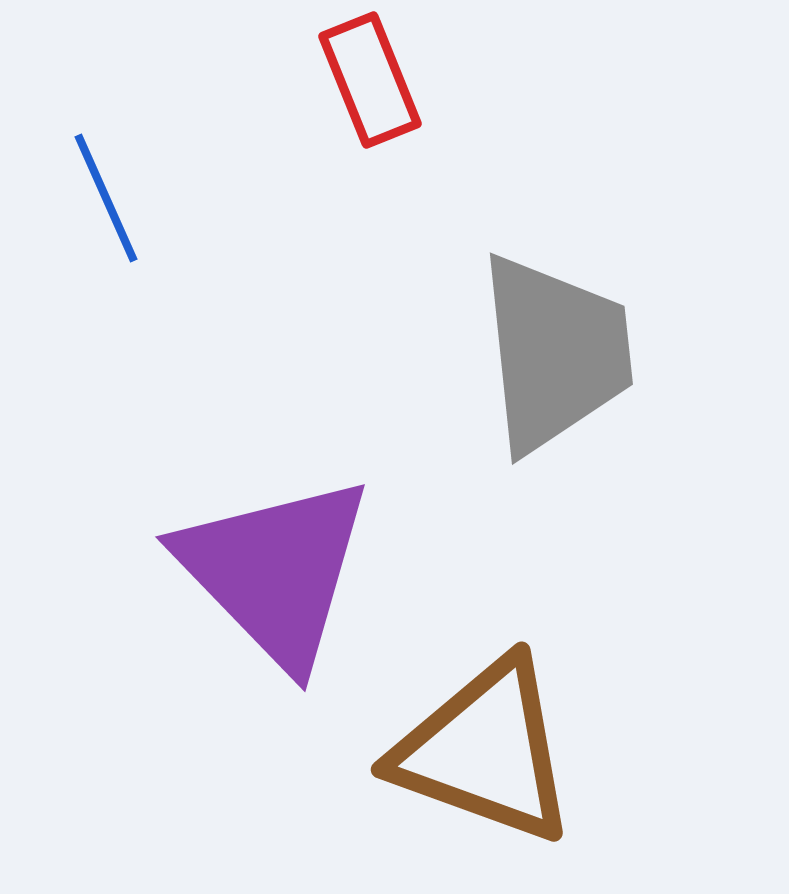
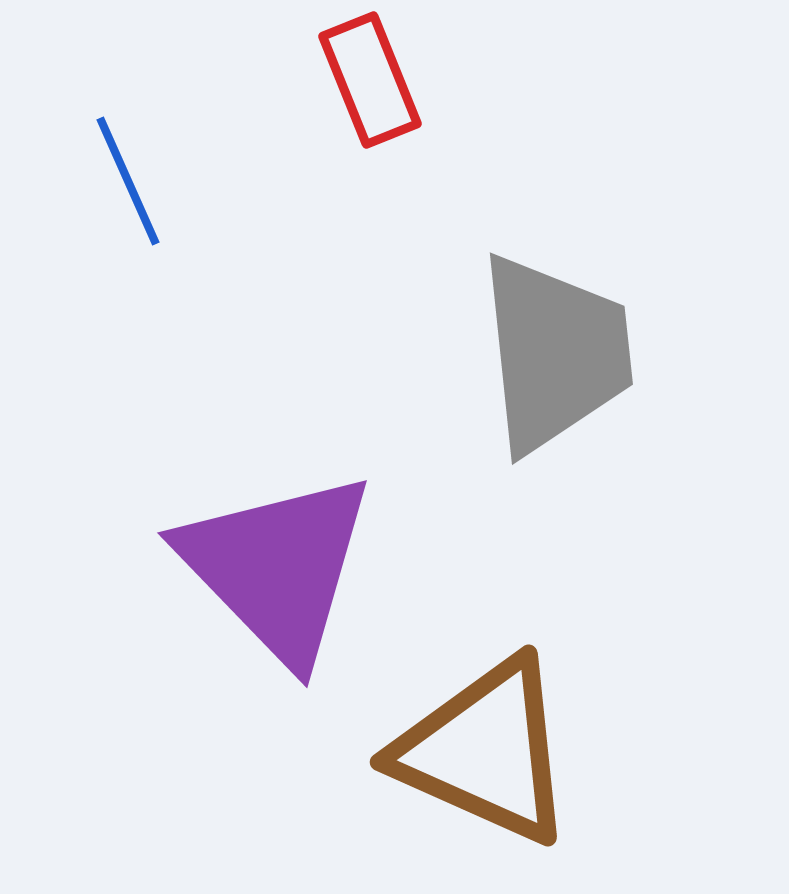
blue line: moved 22 px right, 17 px up
purple triangle: moved 2 px right, 4 px up
brown triangle: rotated 4 degrees clockwise
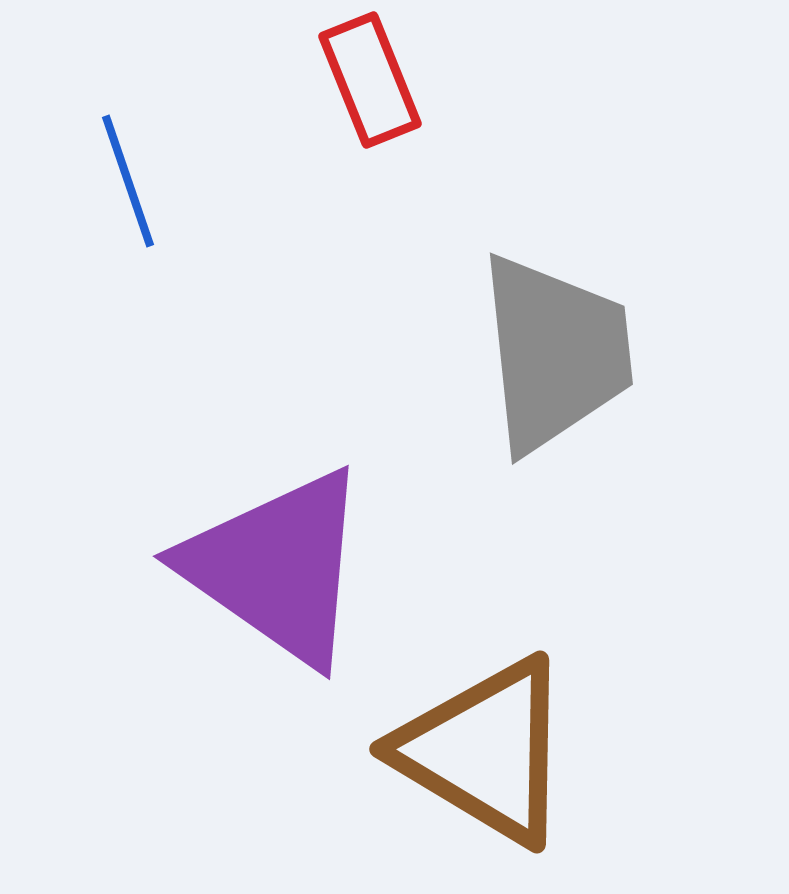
blue line: rotated 5 degrees clockwise
purple triangle: rotated 11 degrees counterclockwise
brown triangle: rotated 7 degrees clockwise
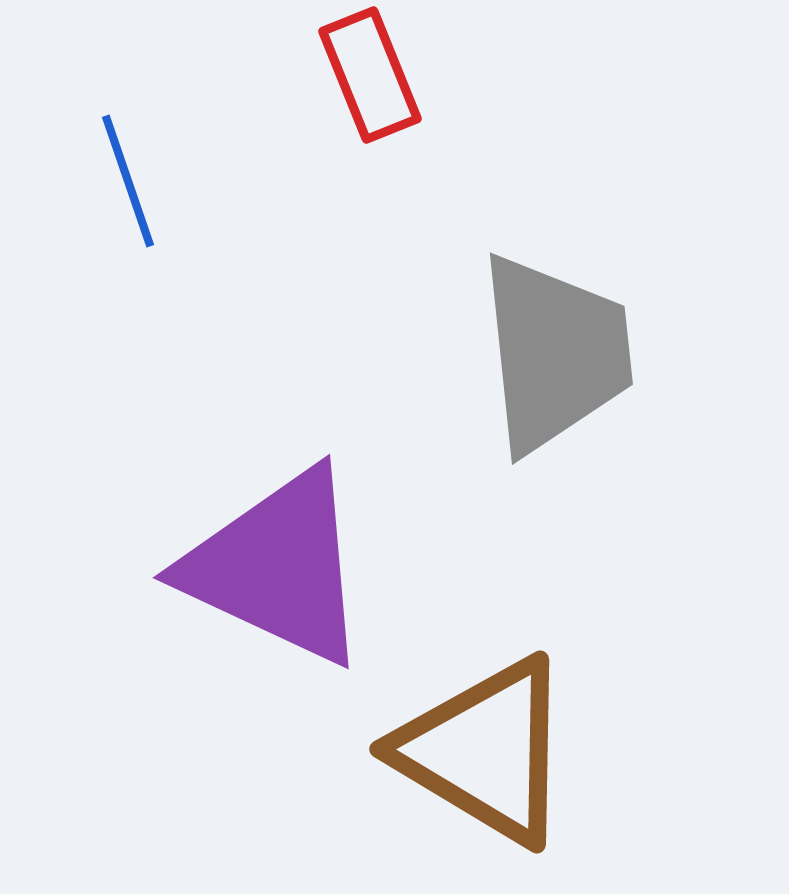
red rectangle: moved 5 px up
purple triangle: rotated 10 degrees counterclockwise
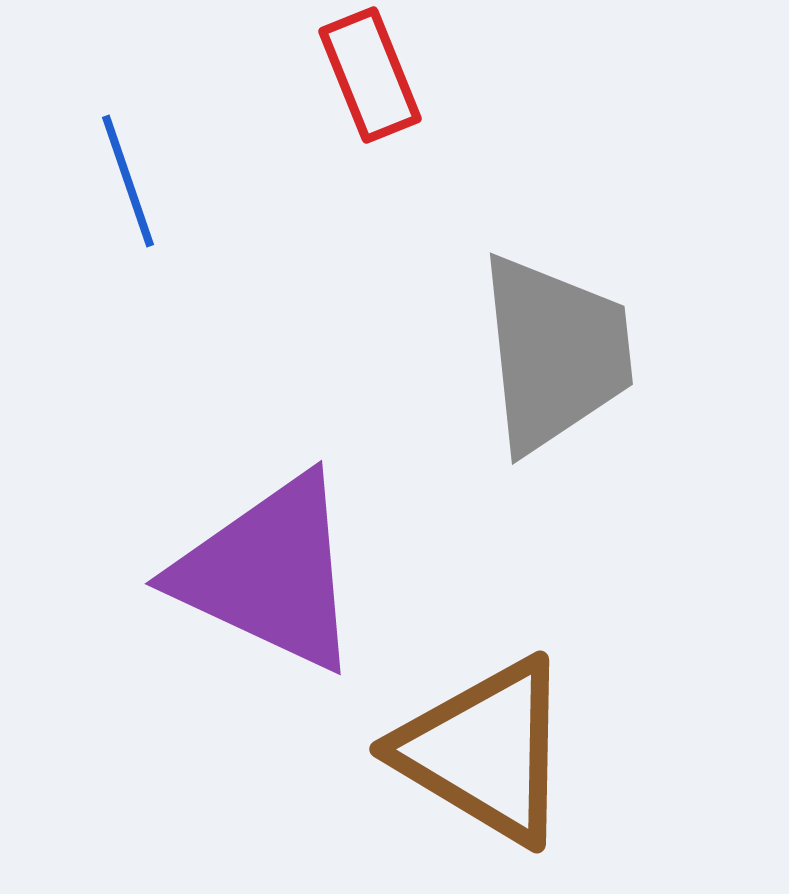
purple triangle: moved 8 px left, 6 px down
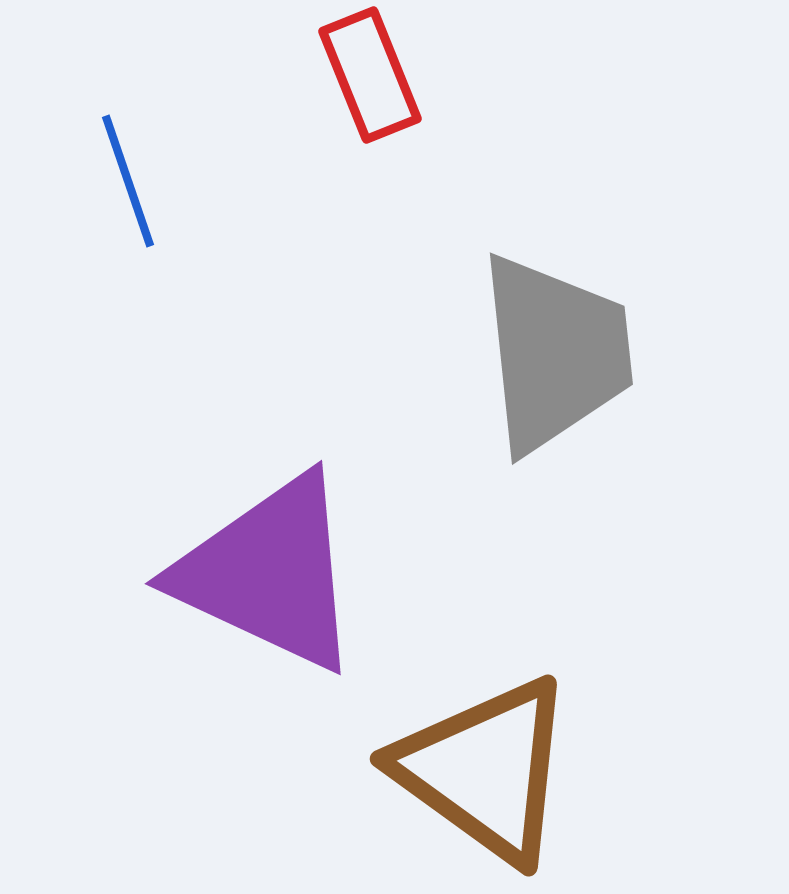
brown triangle: moved 19 px down; rotated 5 degrees clockwise
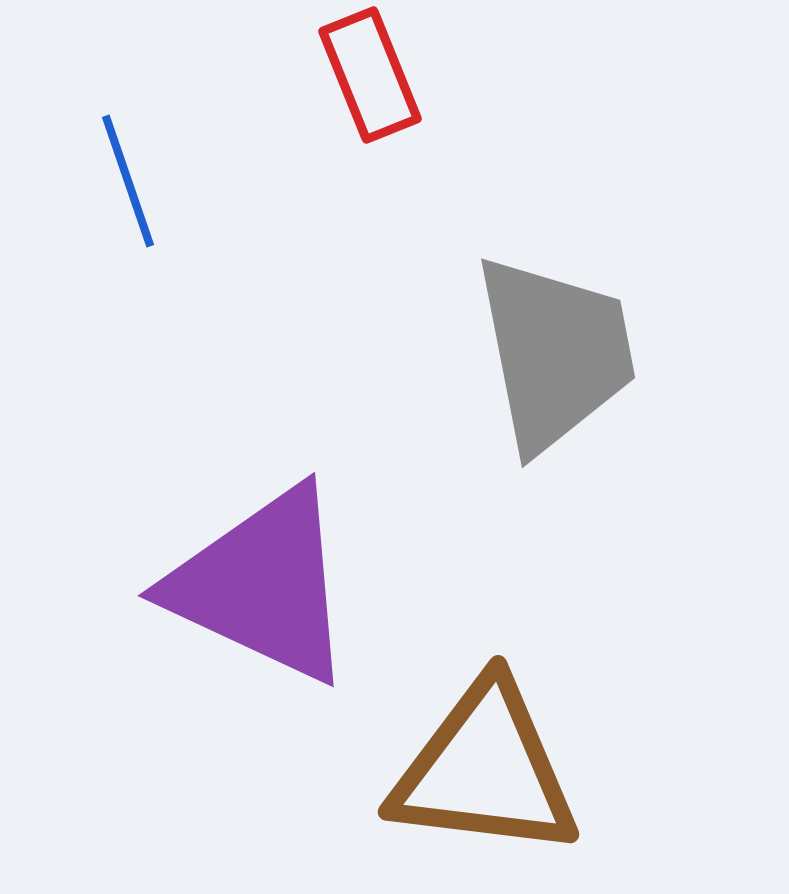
gray trapezoid: rotated 5 degrees counterclockwise
purple triangle: moved 7 px left, 12 px down
brown triangle: rotated 29 degrees counterclockwise
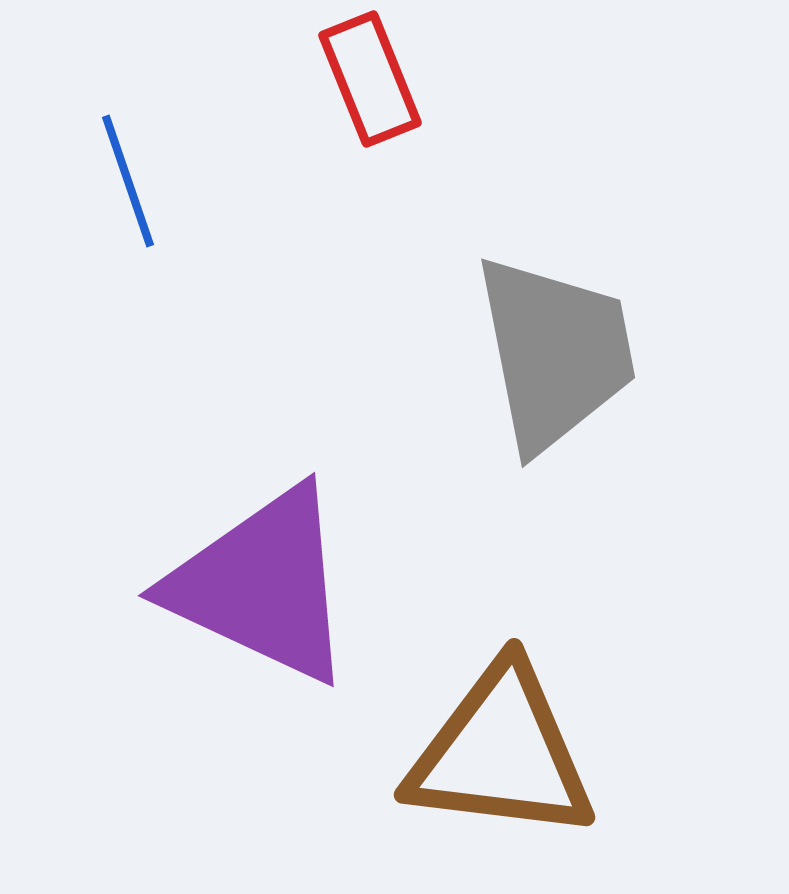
red rectangle: moved 4 px down
brown triangle: moved 16 px right, 17 px up
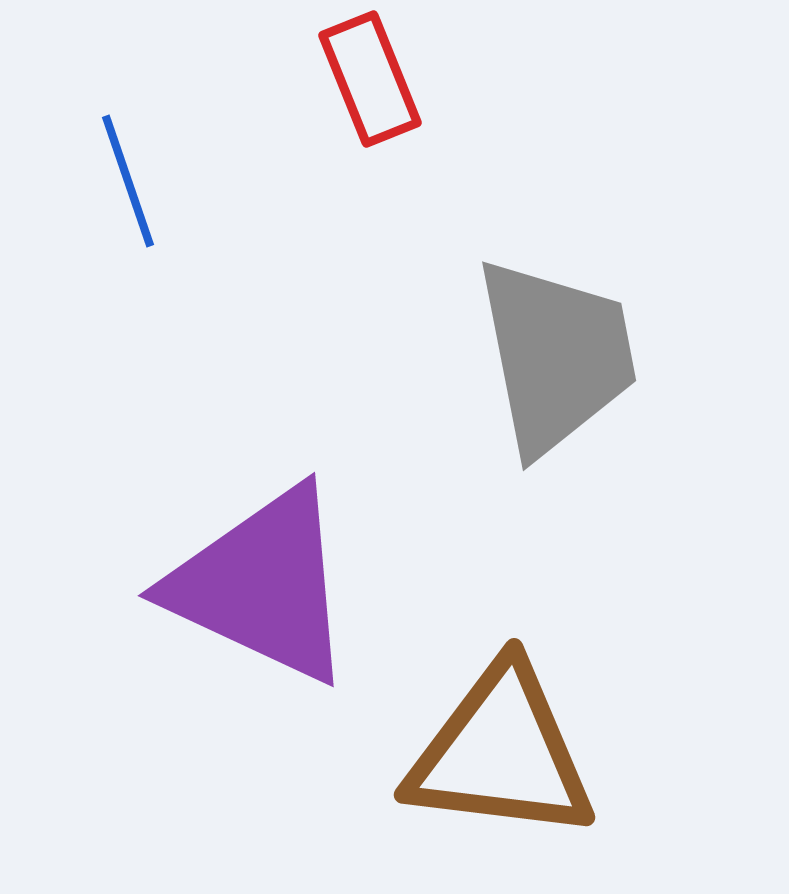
gray trapezoid: moved 1 px right, 3 px down
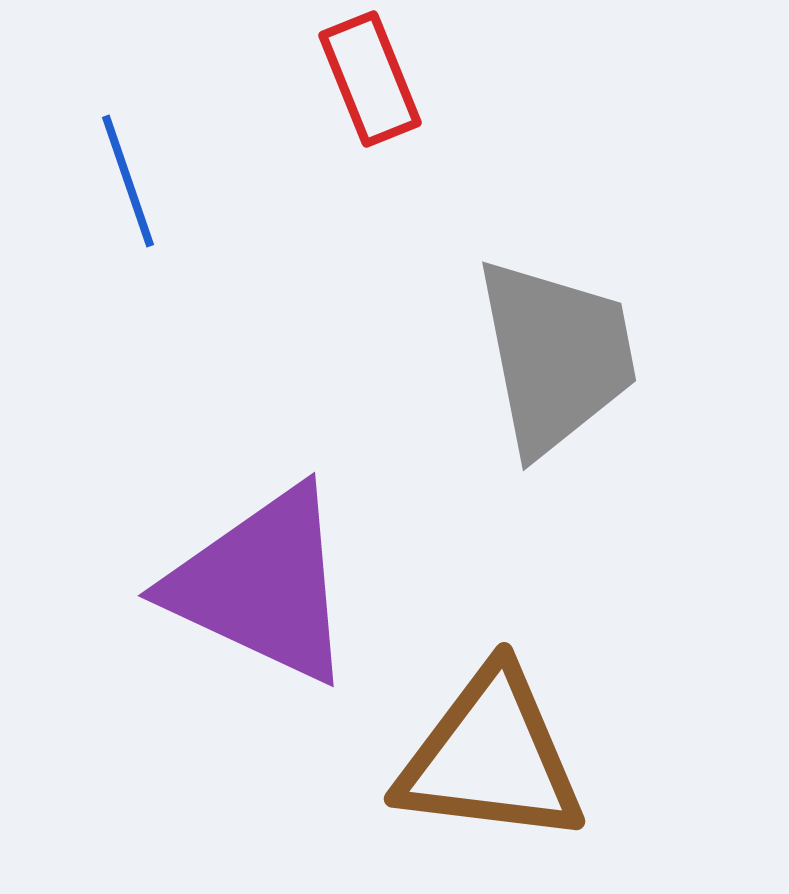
brown triangle: moved 10 px left, 4 px down
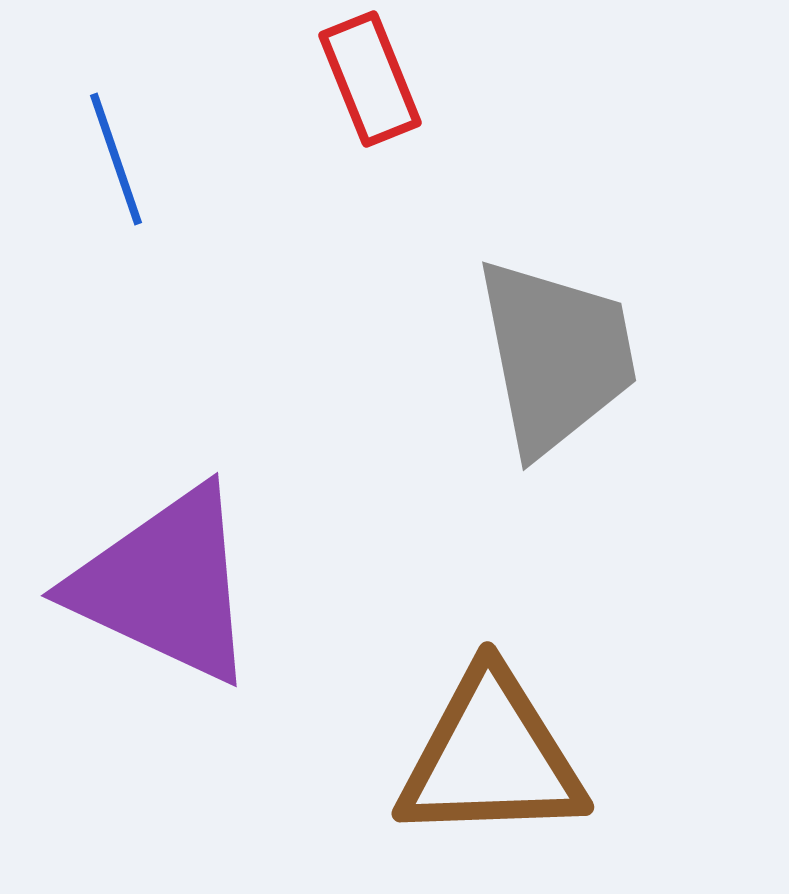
blue line: moved 12 px left, 22 px up
purple triangle: moved 97 px left
brown triangle: rotated 9 degrees counterclockwise
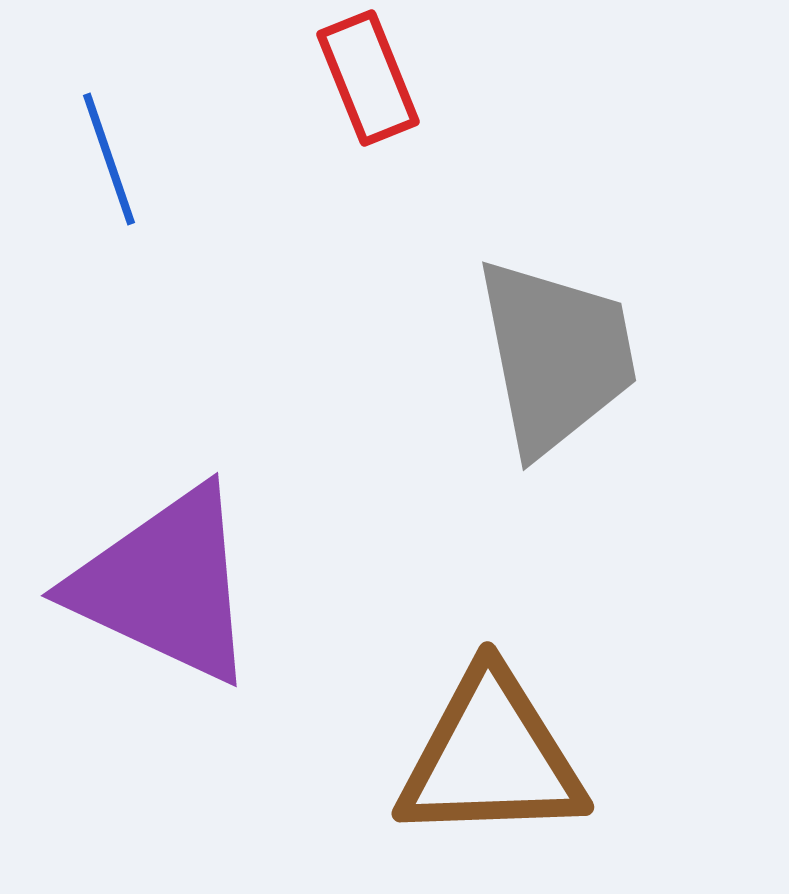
red rectangle: moved 2 px left, 1 px up
blue line: moved 7 px left
